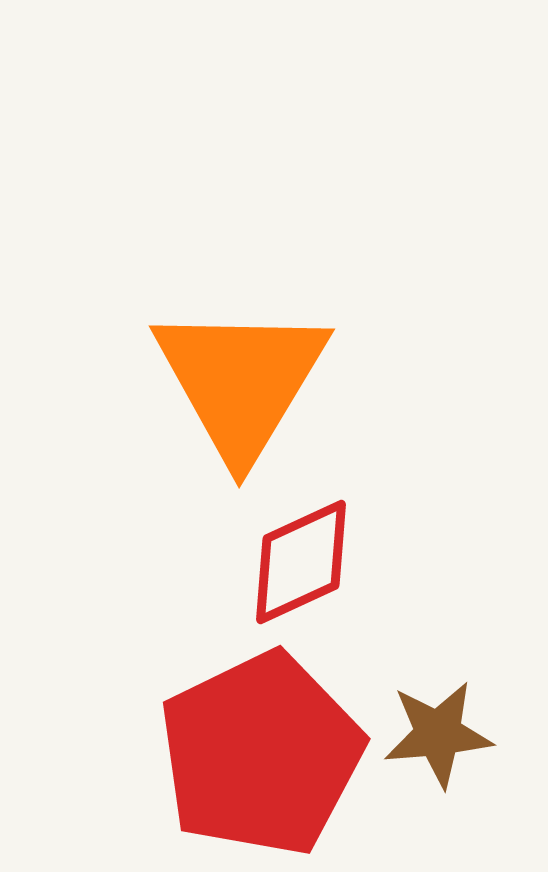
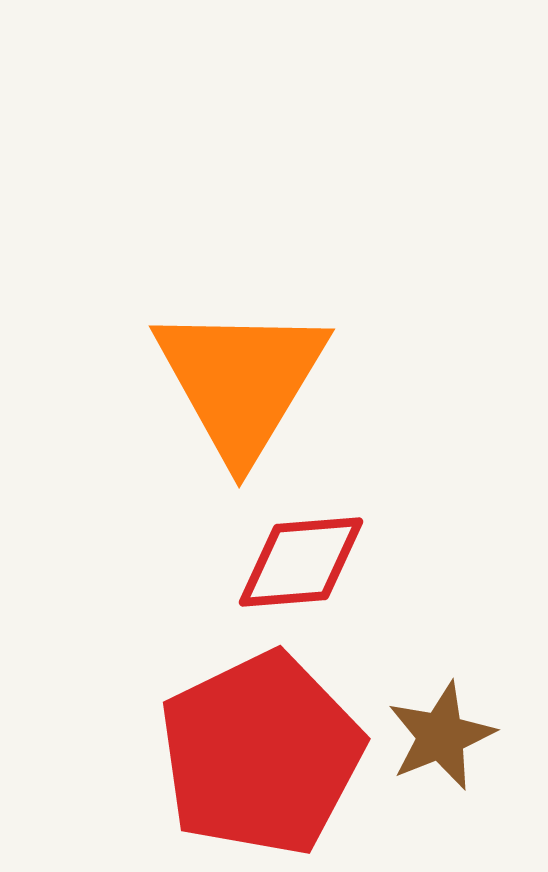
red diamond: rotated 20 degrees clockwise
brown star: moved 3 px right, 2 px down; rotated 17 degrees counterclockwise
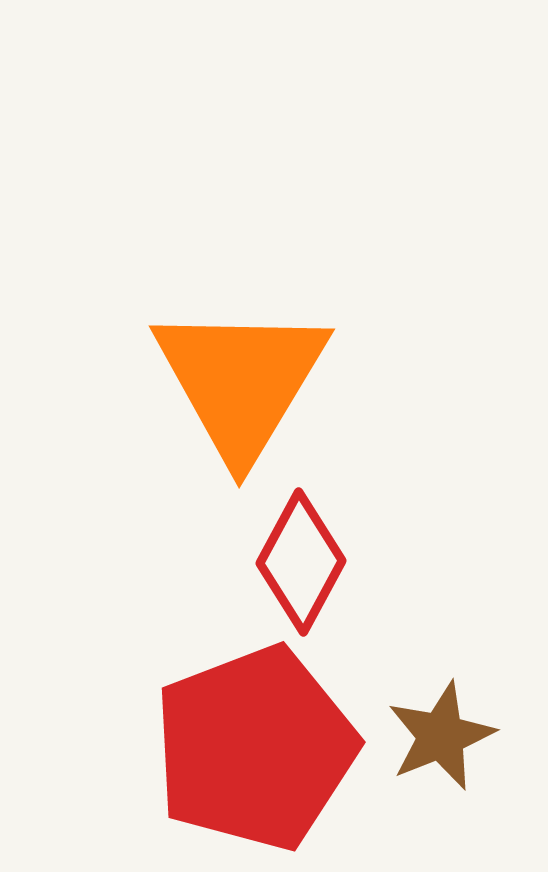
red diamond: rotated 57 degrees counterclockwise
red pentagon: moved 6 px left, 6 px up; rotated 5 degrees clockwise
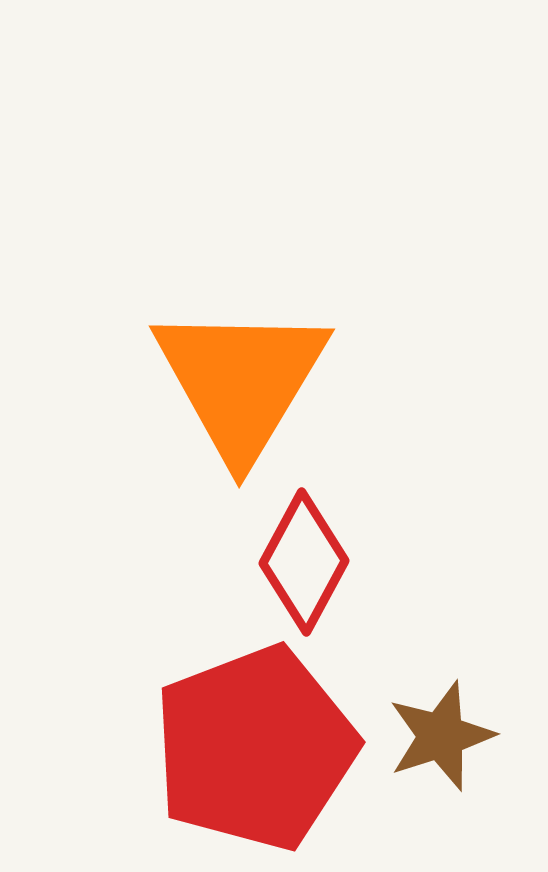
red diamond: moved 3 px right
brown star: rotated 4 degrees clockwise
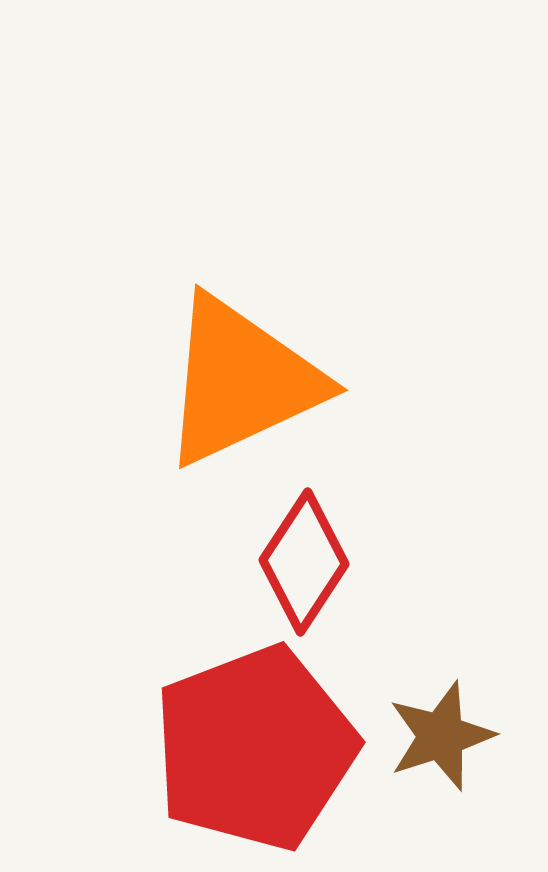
orange triangle: rotated 34 degrees clockwise
red diamond: rotated 5 degrees clockwise
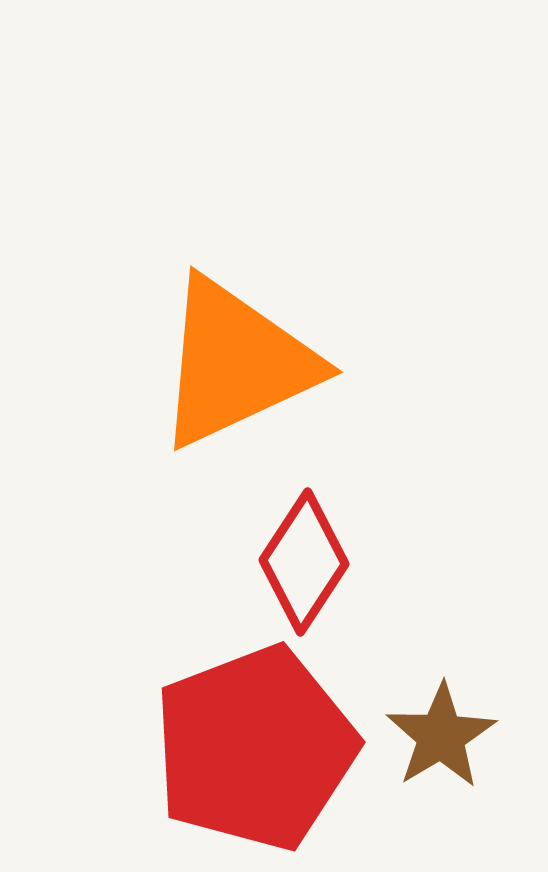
orange triangle: moved 5 px left, 18 px up
brown star: rotated 13 degrees counterclockwise
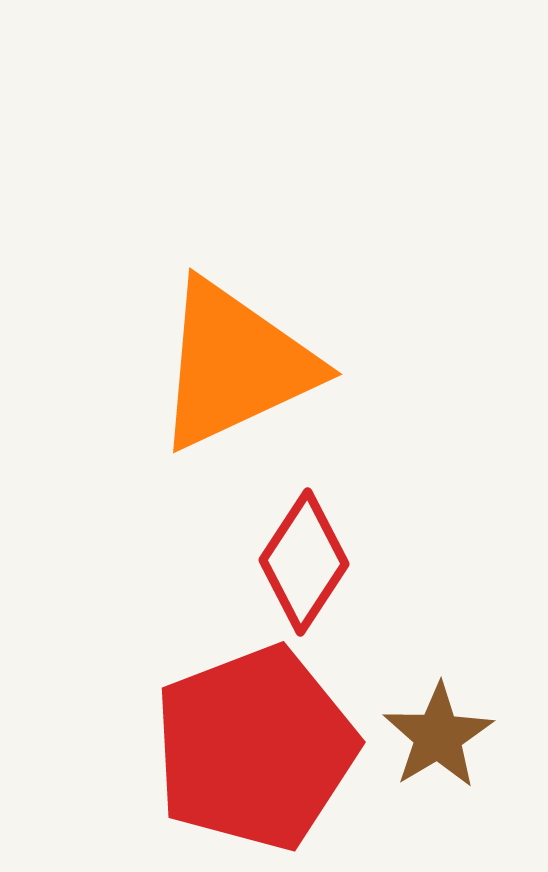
orange triangle: moved 1 px left, 2 px down
brown star: moved 3 px left
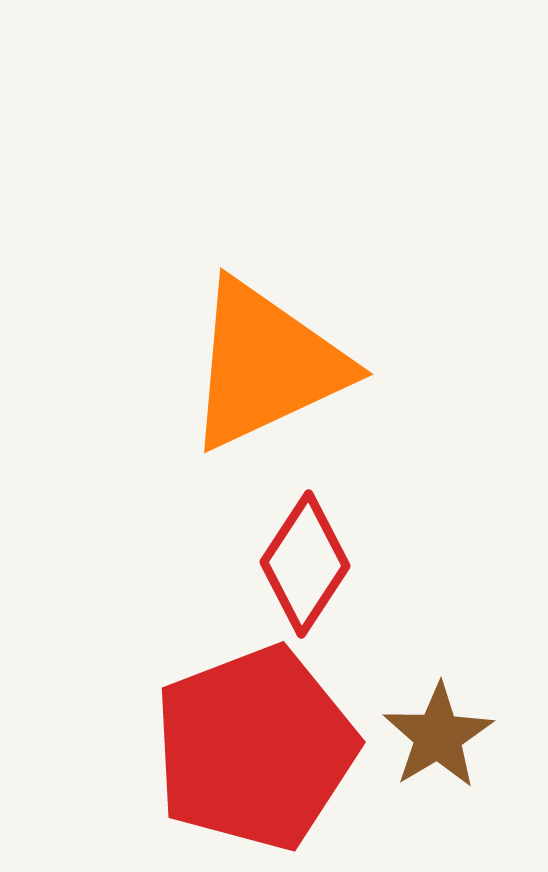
orange triangle: moved 31 px right
red diamond: moved 1 px right, 2 px down
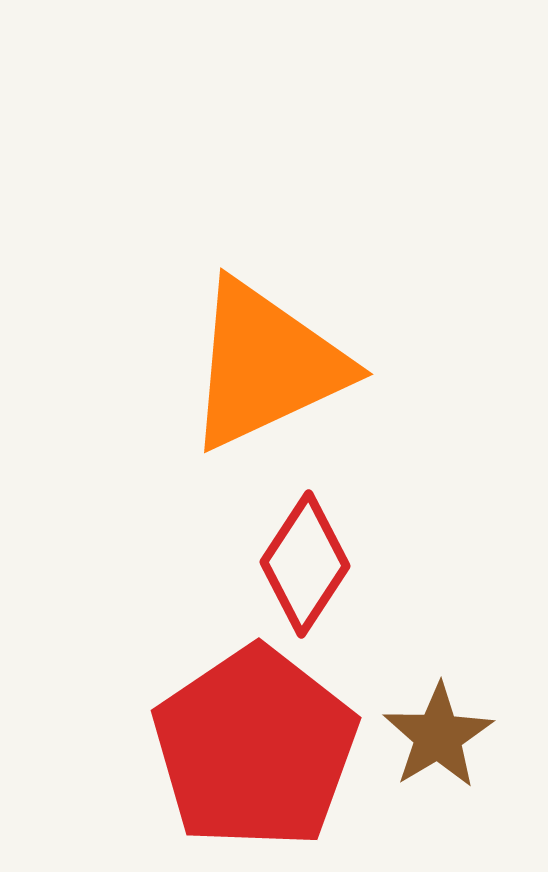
red pentagon: rotated 13 degrees counterclockwise
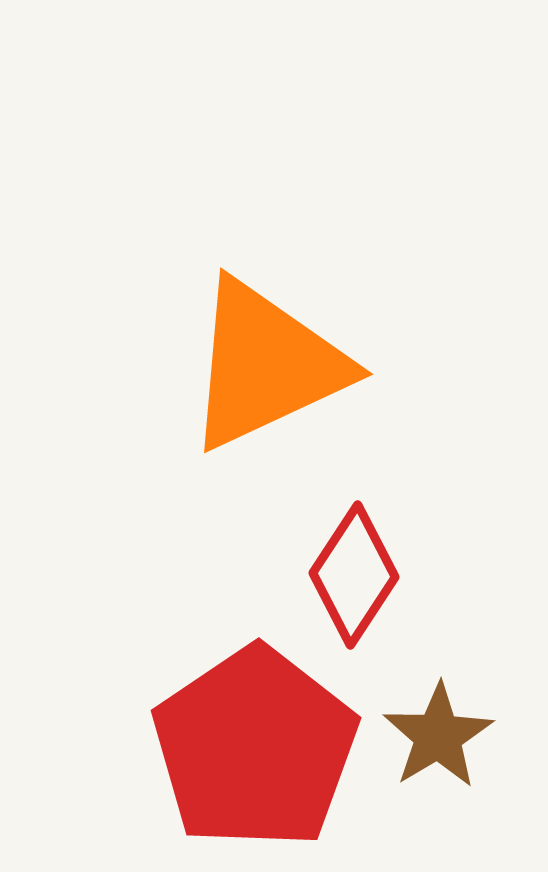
red diamond: moved 49 px right, 11 px down
